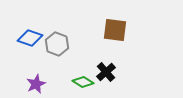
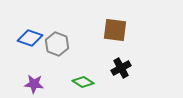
black cross: moved 15 px right, 4 px up; rotated 12 degrees clockwise
purple star: moved 2 px left; rotated 30 degrees clockwise
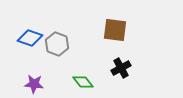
green diamond: rotated 20 degrees clockwise
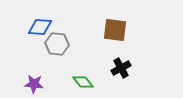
blue diamond: moved 10 px right, 11 px up; rotated 15 degrees counterclockwise
gray hexagon: rotated 15 degrees counterclockwise
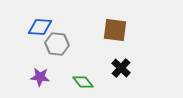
black cross: rotated 18 degrees counterclockwise
purple star: moved 6 px right, 7 px up
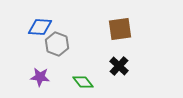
brown square: moved 5 px right, 1 px up; rotated 15 degrees counterclockwise
gray hexagon: rotated 15 degrees clockwise
black cross: moved 2 px left, 2 px up
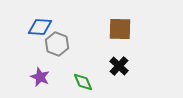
brown square: rotated 10 degrees clockwise
purple star: rotated 18 degrees clockwise
green diamond: rotated 15 degrees clockwise
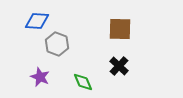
blue diamond: moved 3 px left, 6 px up
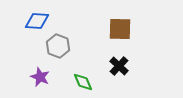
gray hexagon: moved 1 px right, 2 px down
